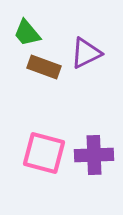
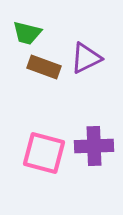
green trapezoid: rotated 36 degrees counterclockwise
purple triangle: moved 5 px down
purple cross: moved 9 px up
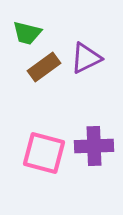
brown rectangle: rotated 56 degrees counterclockwise
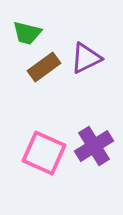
purple cross: rotated 30 degrees counterclockwise
pink square: rotated 9 degrees clockwise
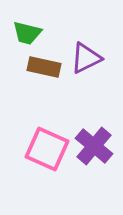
brown rectangle: rotated 48 degrees clockwise
purple cross: rotated 18 degrees counterclockwise
pink square: moved 3 px right, 4 px up
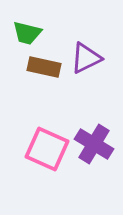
purple cross: moved 2 px up; rotated 9 degrees counterclockwise
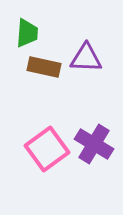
green trapezoid: rotated 100 degrees counterclockwise
purple triangle: rotated 28 degrees clockwise
pink square: rotated 30 degrees clockwise
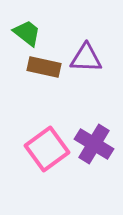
green trapezoid: rotated 56 degrees counterclockwise
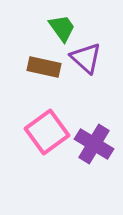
green trapezoid: moved 35 px right, 5 px up; rotated 16 degrees clockwise
purple triangle: rotated 40 degrees clockwise
pink square: moved 17 px up
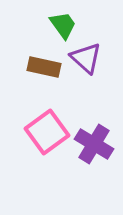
green trapezoid: moved 1 px right, 3 px up
